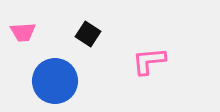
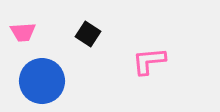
blue circle: moved 13 px left
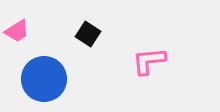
pink trapezoid: moved 6 px left, 1 px up; rotated 28 degrees counterclockwise
blue circle: moved 2 px right, 2 px up
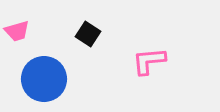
pink trapezoid: rotated 16 degrees clockwise
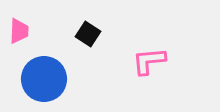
pink trapezoid: moved 2 px right; rotated 72 degrees counterclockwise
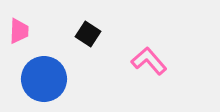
pink L-shape: rotated 54 degrees clockwise
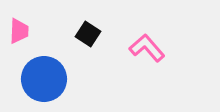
pink L-shape: moved 2 px left, 13 px up
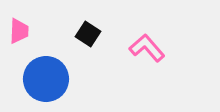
blue circle: moved 2 px right
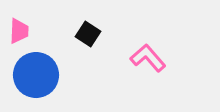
pink L-shape: moved 1 px right, 10 px down
blue circle: moved 10 px left, 4 px up
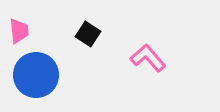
pink trapezoid: rotated 8 degrees counterclockwise
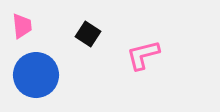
pink trapezoid: moved 3 px right, 5 px up
pink L-shape: moved 5 px left, 3 px up; rotated 63 degrees counterclockwise
